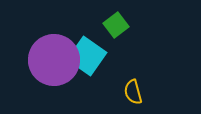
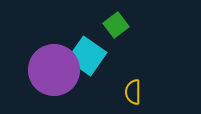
purple circle: moved 10 px down
yellow semicircle: rotated 15 degrees clockwise
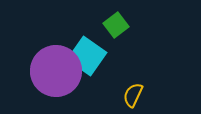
purple circle: moved 2 px right, 1 px down
yellow semicircle: moved 3 px down; rotated 25 degrees clockwise
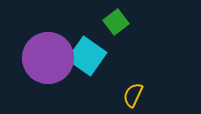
green square: moved 3 px up
purple circle: moved 8 px left, 13 px up
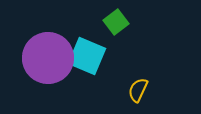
cyan square: rotated 12 degrees counterclockwise
yellow semicircle: moved 5 px right, 5 px up
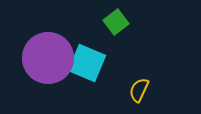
cyan square: moved 7 px down
yellow semicircle: moved 1 px right
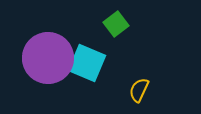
green square: moved 2 px down
